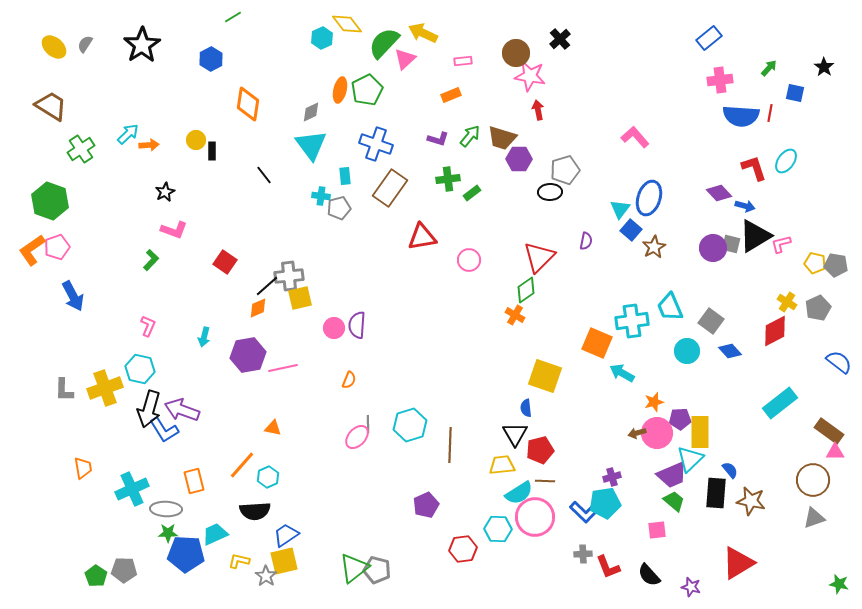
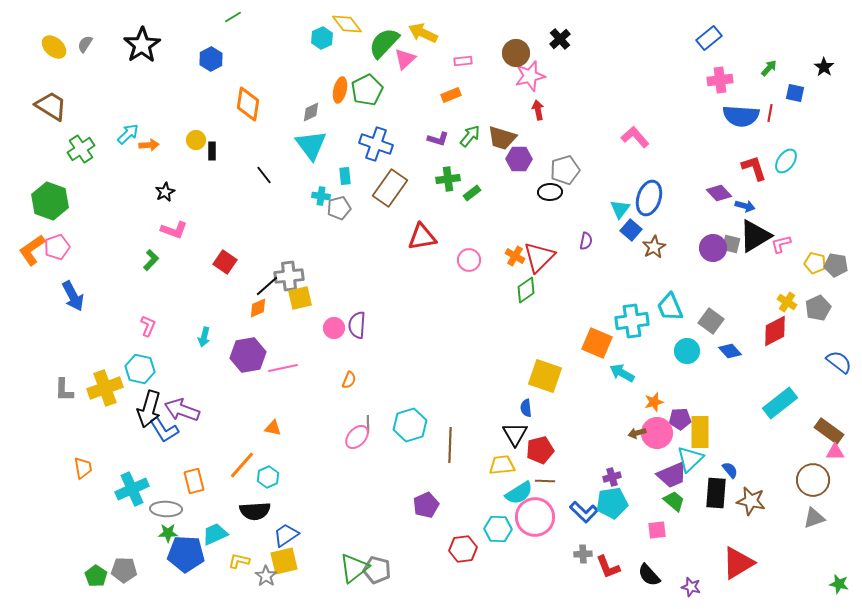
pink star at (530, 76): rotated 24 degrees counterclockwise
orange cross at (515, 315): moved 59 px up
cyan pentagon at (605, 503): moved 7 px right
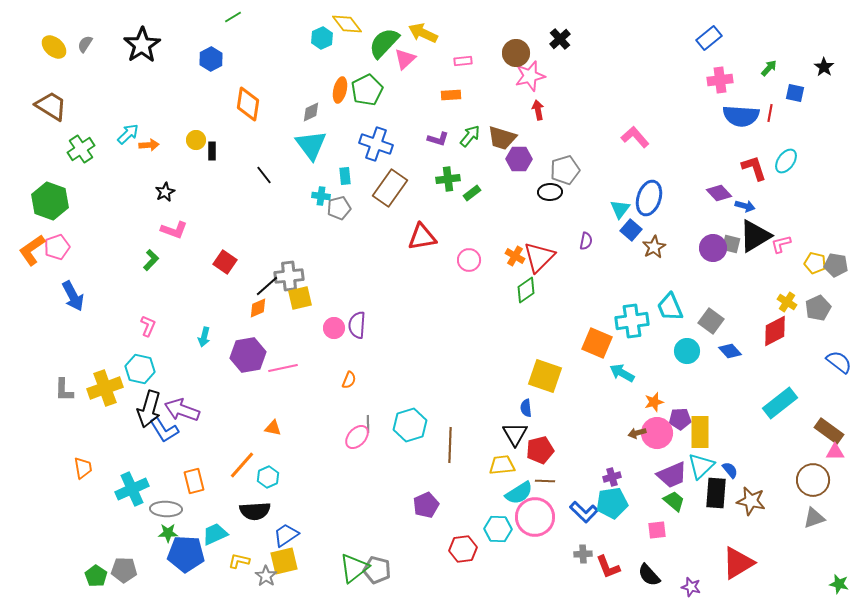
orange rectangle at (451, 95): rotated 18 degrees clockwise
cyan triangle at (690, 459): moved 11 px right, 7 px down
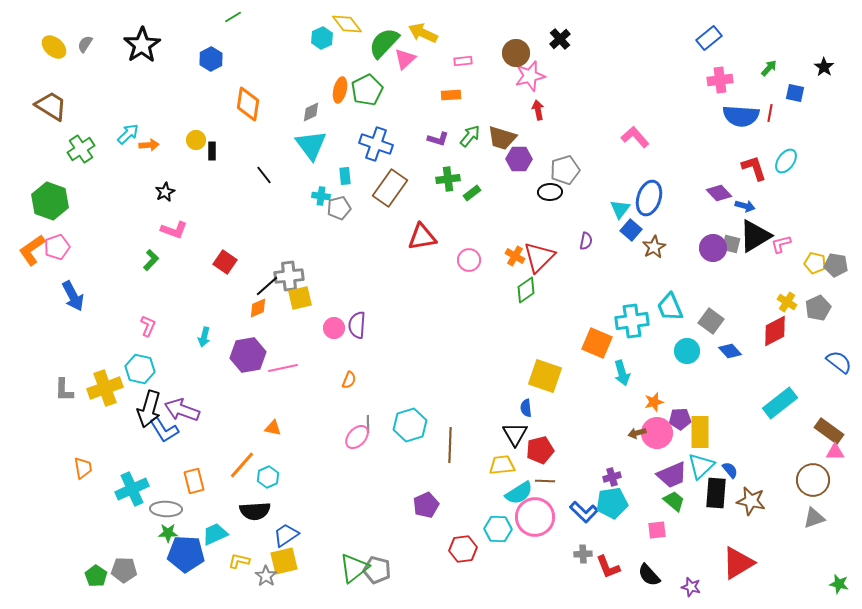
cyan arrow at (622, 373): rotated 135 degrees counterclockwise
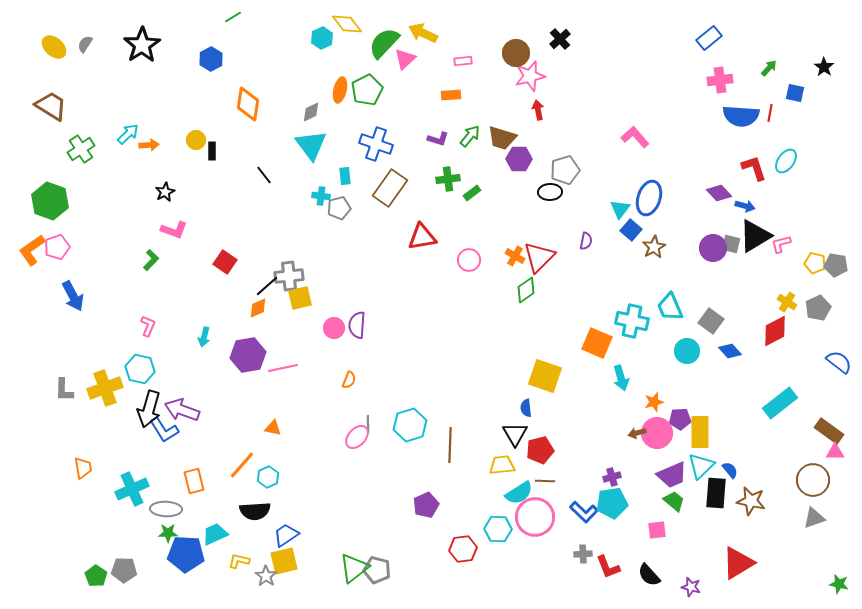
cyan cross at (632, 321): rotated 20 degrees clockwise
cyan arrow at (622, 373): moved 1 px left, 5 px down
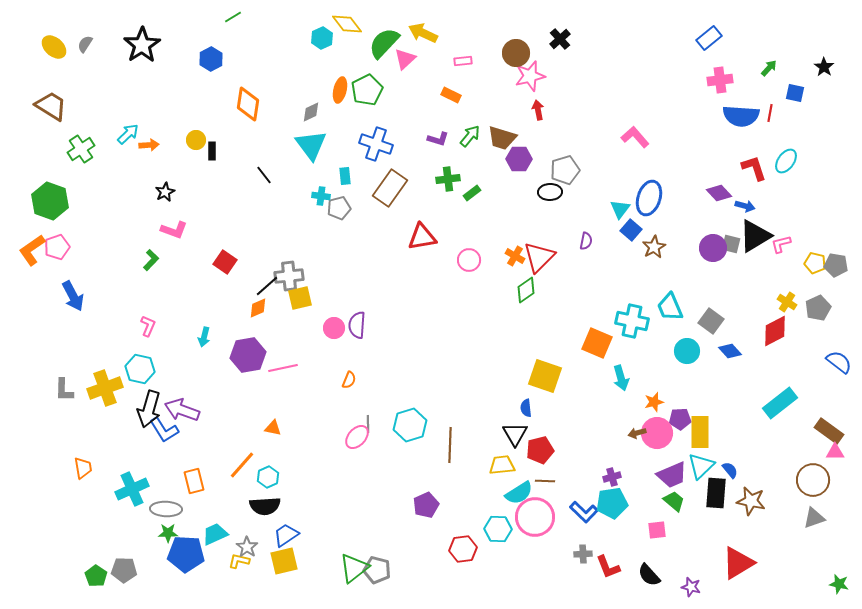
orange rectangle at (451, 95): rotated 30 degrees clockwise
black semicircle at (255, 511): moved 10 px right, 5 px up
gray star at (266, 576): moved 19 px left, 29 px up
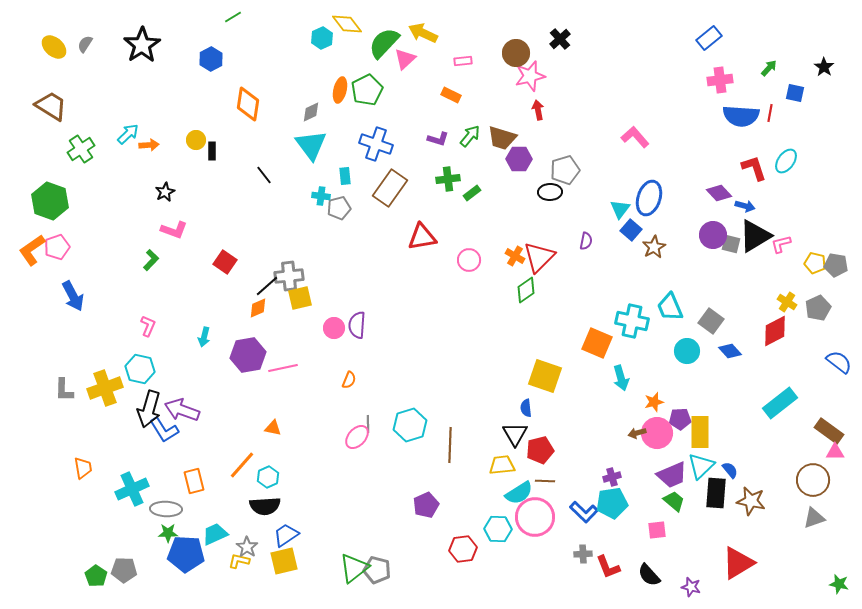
purple circle at (713, 248): moved 13 px up
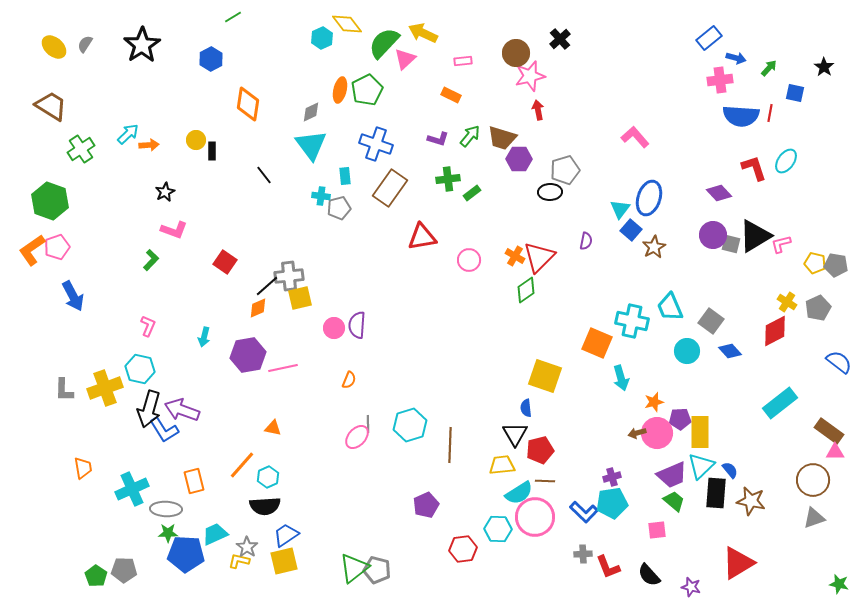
blue arrow at (745, 206): moved 9 px left, 148 px up
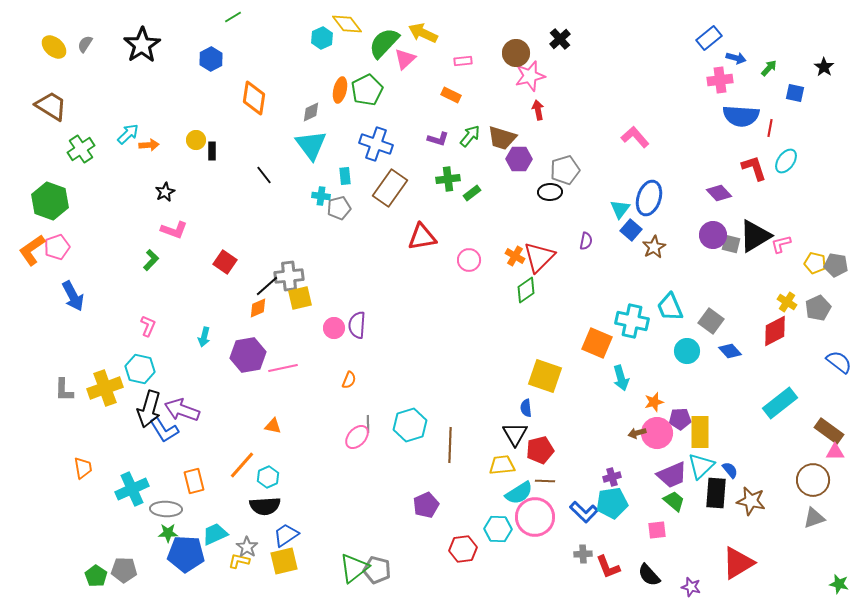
orange diamond at (248, 104): moved 6 px right, 6 px up
red line at (770, 113): moved 15 px down
orange triangle at (273, 428): moved 2 px up
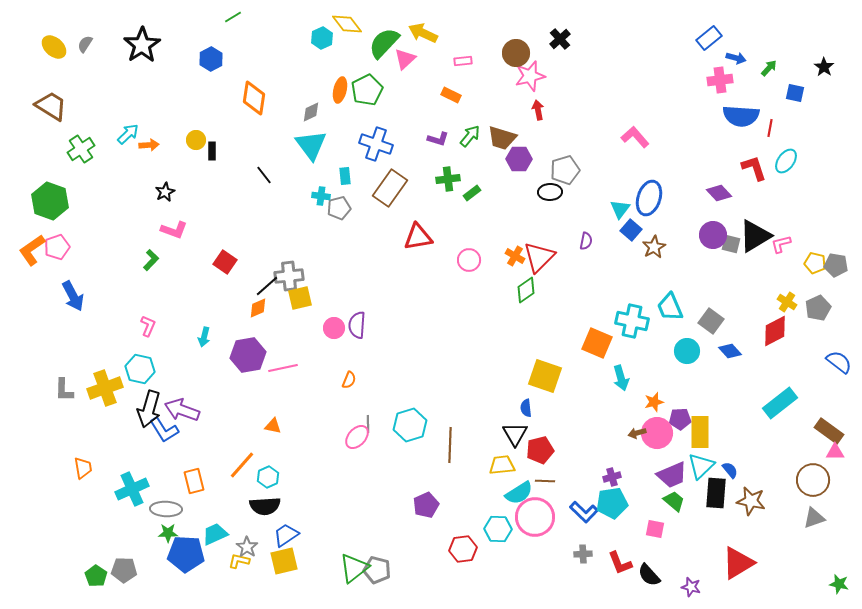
red triangle at (422, 237): moved 4 px left
pink square at (657, 530): moved 2 px left, 1 px up; rotated 18 degrees clockwise
red L-shape at (608, 567): moved 12 px right, 4 px up
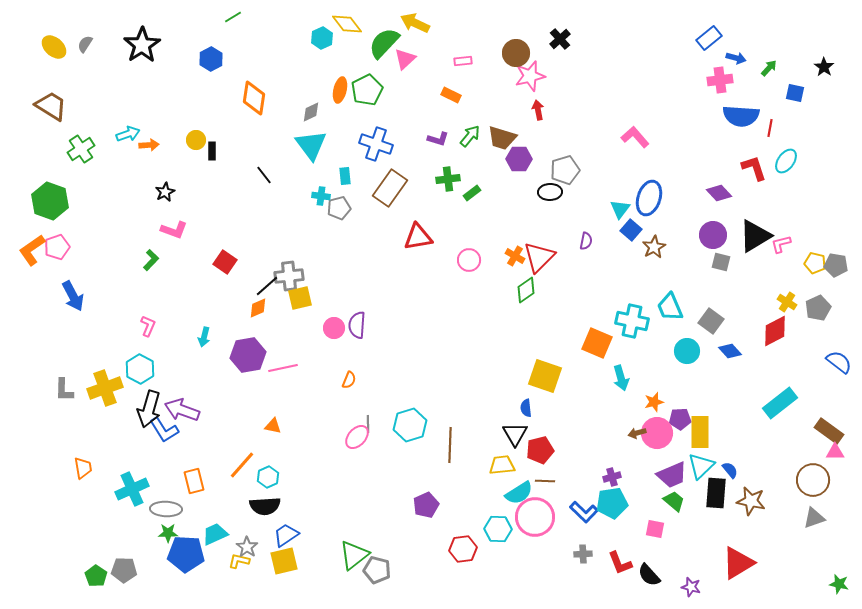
yellow arrow at (423, 33): moved 8 px left, 10 px up
cyan arrow at (128, 134): rotated 25 degrees clockwise
gray square at (731, 244): moved 10 px left, 18 px down
cyan hexagon at (140, 369): rotated 16 degrees clockwise
green triangle at (354, 568): moved 13 px up
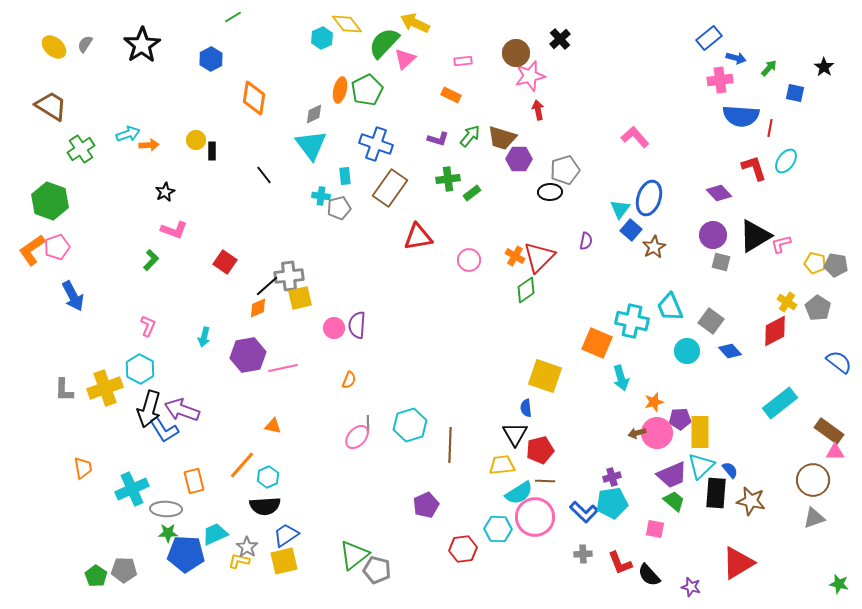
gray diamond at (311, 112): moved 3 px right, 2 px down
gray pentagon at (818, 308): rotated 15 degrees counterclockwise
